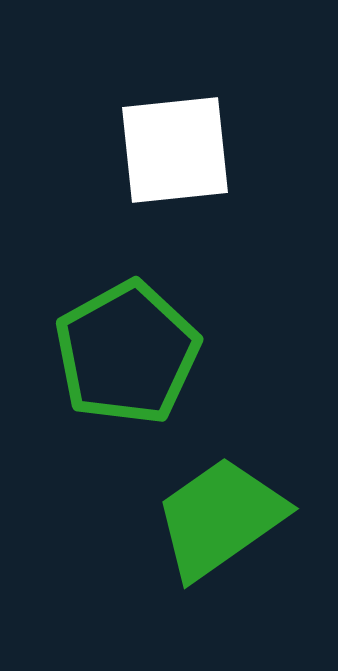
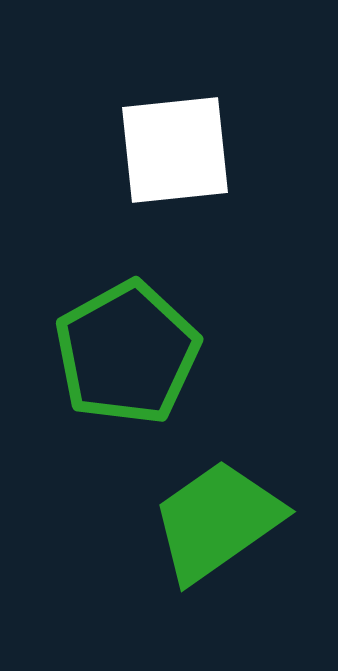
green trapezoid: moved 3 px left, 3 px down
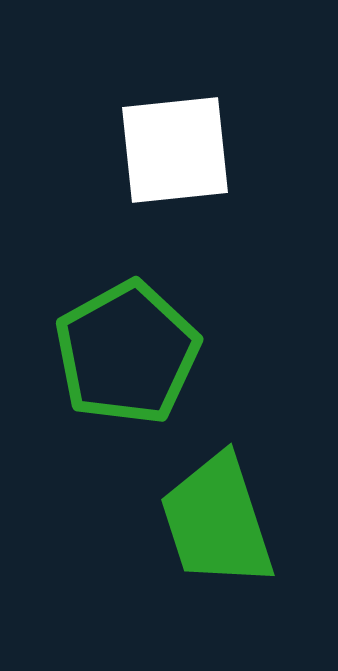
green trapezoid: rotated 73 degrees counterclockwise
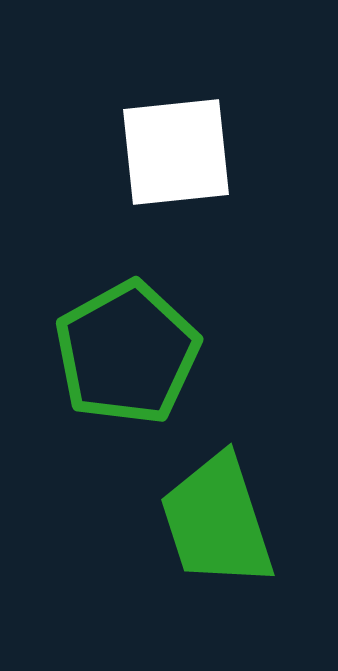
white square: moved 1 px right, 2 px down
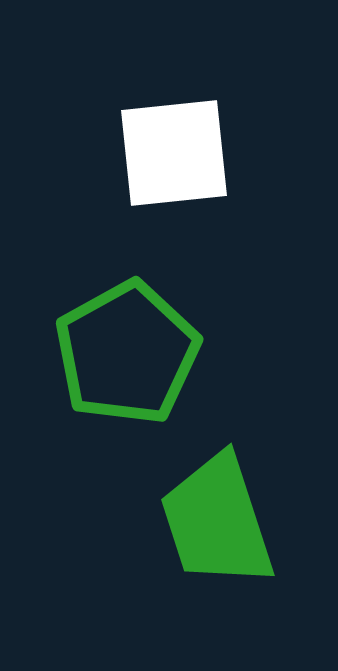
white square: moved 2 px left, 1 px down
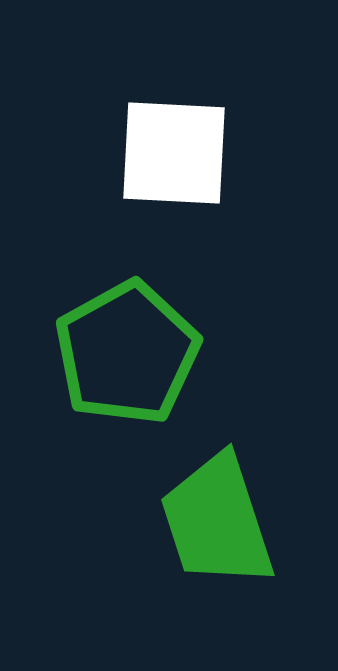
white square: rotated 9 degrees clockwise
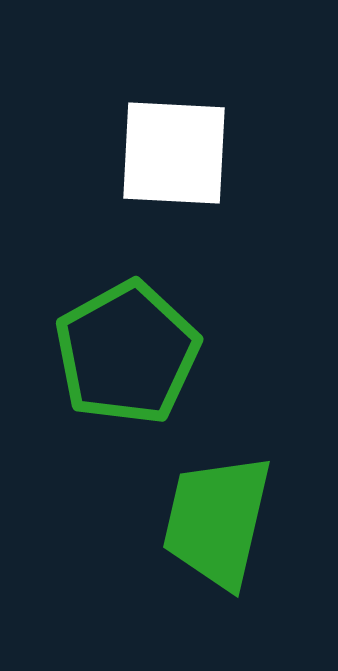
green trapezoid: rotated 31 degrees clockwise
